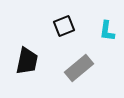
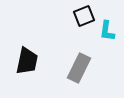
black square: moved 20 px right, 10 px up
gray rectangle: rotated 24 degrees counterclockwise
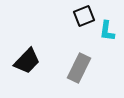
black trapezoid: rotated 32 degrees clockwise
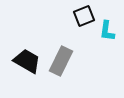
black trapezoid: rotated 104 degrees counterclockwise
gray rectangle: moved 18 px left, 7 px up
